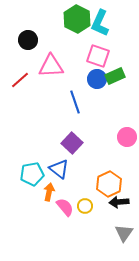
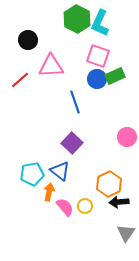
blue triangle: moved 1 px right, 2 px down
gray triangle: moved 2 px right
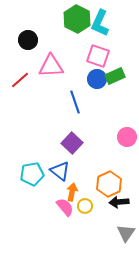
orange arrow: moved 23 px right
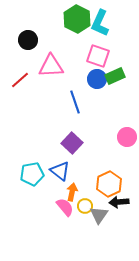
gray triangle: moved 27 px left, 18 px up
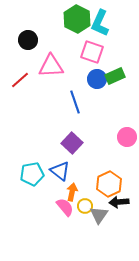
pink square: moved 6 px left, 4 px up
